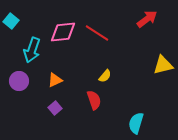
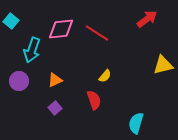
pink diamond: moved 2 px left, 3 px up
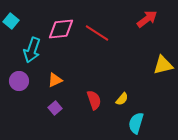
yellow semicircle: moved 17 px right, 23 px down
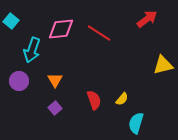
red line: moved 2 px right
orange triangle: rotated 35 degrees counterclockwise
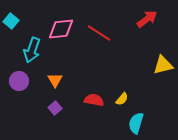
red semicircle: rotated 60 degrees counterclockwise
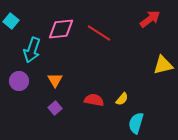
red arrow: moved 3 px right
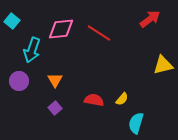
cyan square: moved 1 px right
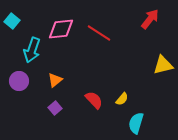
red arrow: rotated 15 degrees counterclockwise
orange triangle: rotated 21 degrees clockwise
red semicircle: rotated 36 degrees clockwise
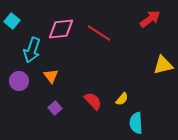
red arrow: rotated 15 degrees clockwise
orange triangle: moved 4 px left, 4 px up; rotated 28 degrees counterclockwise
red semicircle: moved 1 px left, 1 px down
cyan semicircle: rotated 20 degrees counterclockwise
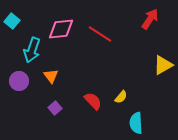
red arrow: rotated 20 degrees counterclockwise
red line: moved 1 px right, 1 px down
yellow triangle: rotated 15 degrees counterclockwise
yellow semicircle: moved 1 px left, 2 px up
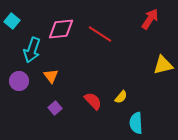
yellow triangle: rotated 15 degrees clockwise
